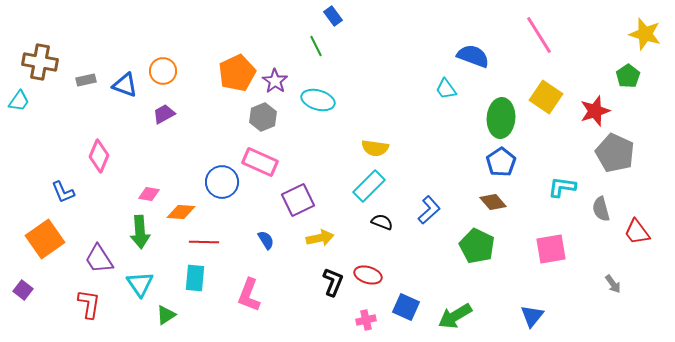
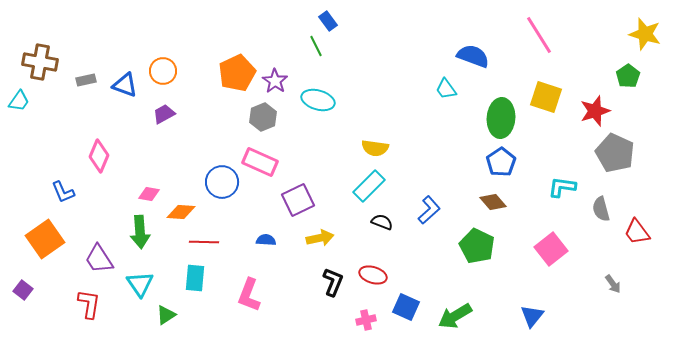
blue rectangle at (333, 16): moved 5 px left, 5 px down
yellow square at (546, 97): rotated 16 degrees counterclockwise
blue semicircle at (266, 240): rotated 54 degrees counterclockwise
pink square at (551, 249): rotated 28 degrees counterclockwise
red ellipse at (368, 275): moved 5 px right
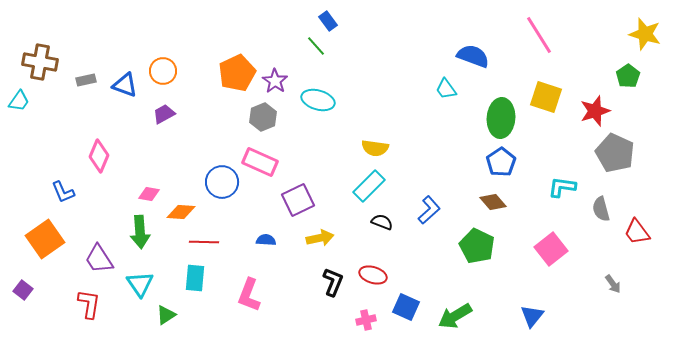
green line at (316, 46): rotated 15 degrees counterclockwise
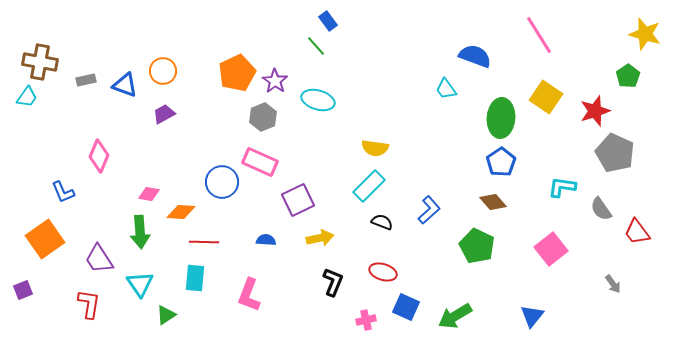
blue semicircle at (473, 56): moved 2 px right
yellow square at (546, 97): rotated 16 degrees clockwise
cyan trapezoid at (19, 101): moved 8 px right, 4 px up
gray semicircle at (601, 209): rotated 20 degrees counterclockwise
red ellipse at (373, 275): moved 10 px right, 3 px up
purple square at (23, 290): rotated 30 degrees clockwise
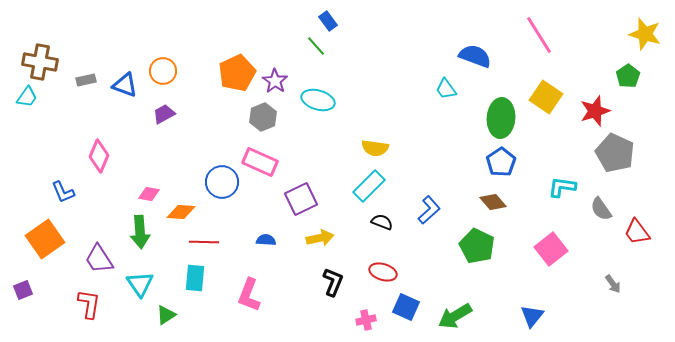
purple square at (298, 200): moved 3 px right, 1 px up
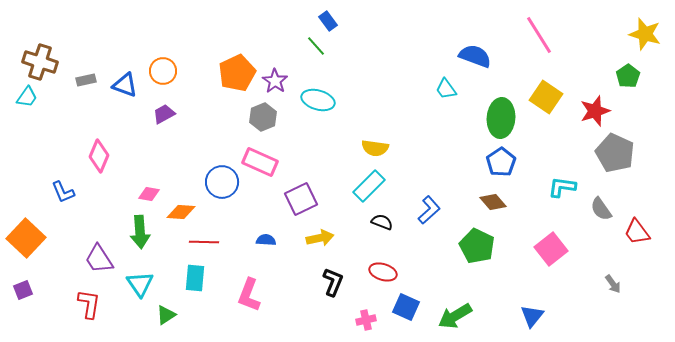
brown cross at (40, 62): rotated 8 degrees clockwise
orange square at (45, 239): moved 19 px left, 1 px up; rotated 12 degrees counterclockwise
